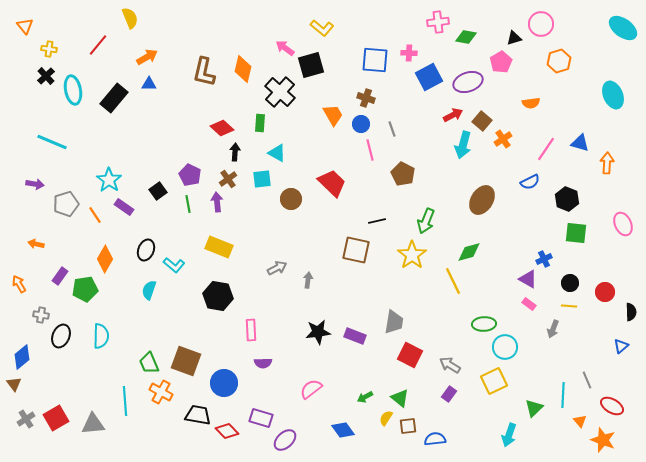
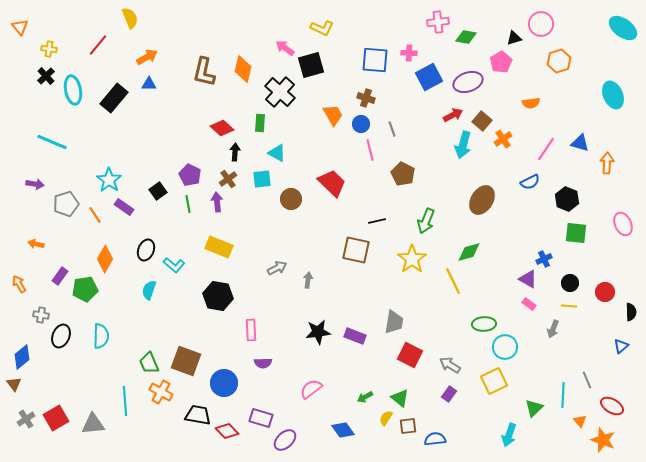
orange triangle at (25, 26): moved 5 px left, 1 px down
yellow L-shape at (322, 28): rotated 15 degrees counterclockwise
yellow star at (412, 255): moved 4 px down
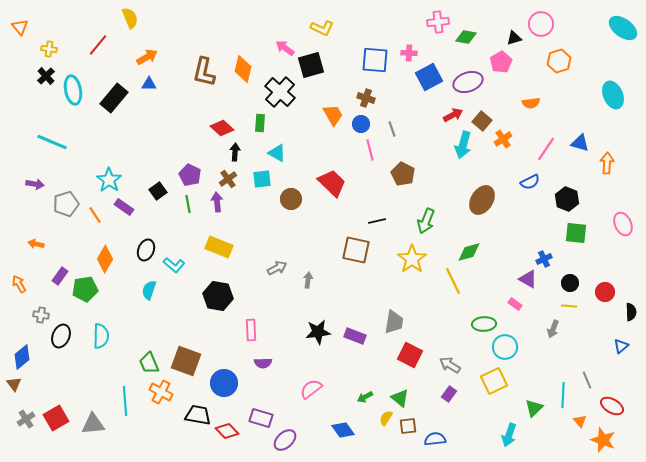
pink rectangle at (529, 304): moved 14 px left
